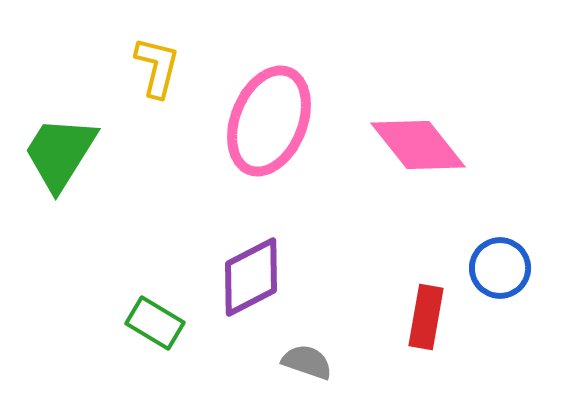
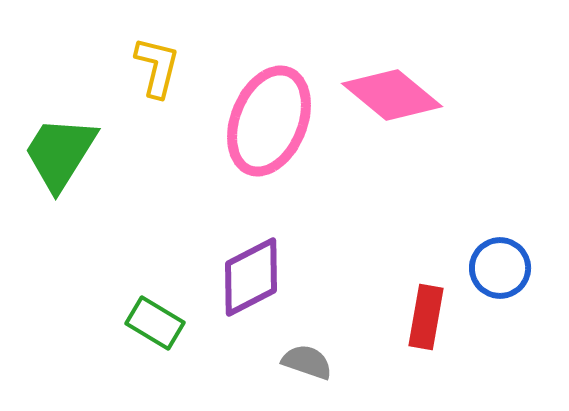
pink diamond: moved 26 px left, 50 px up; rotated 12 degrees counterclockwise
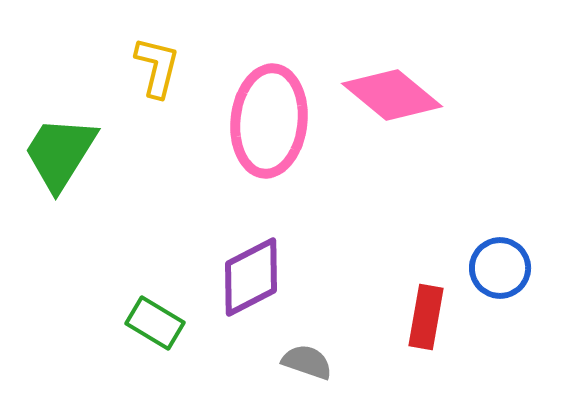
pink ellipse: rotated 16 degrees counterclockwise
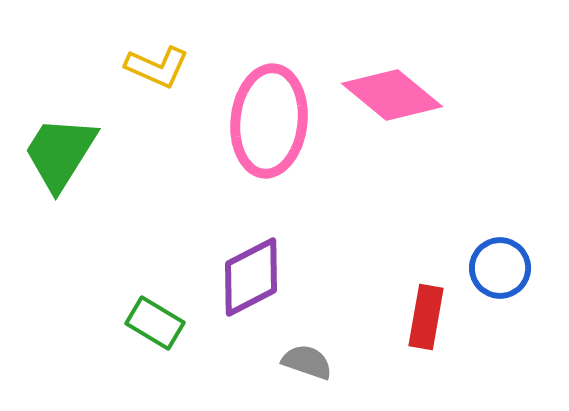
yellow L-shape: rotated 100 degrees clockwise
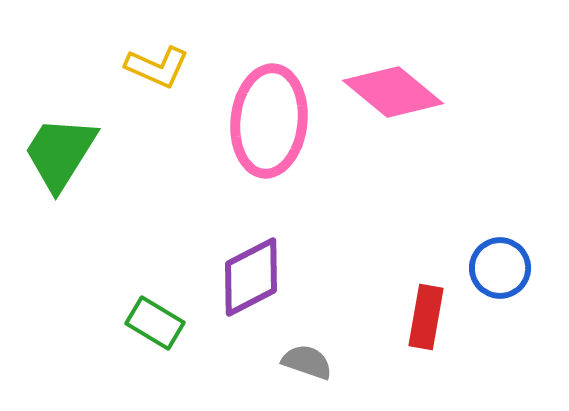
pink diamond: moved 1 px right, 3 px up
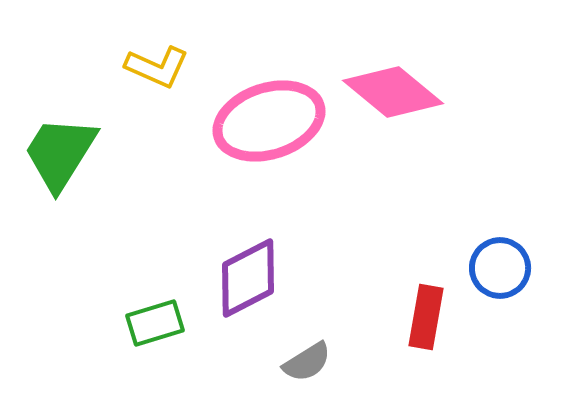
pink ellipse: rotated 66 degrees clockwise
purple diamond: moved 3 px left, 1 px down
green rectangle: rotated 48 degrees counterclockwise
gray semicircle: rotated 129 degrees clockwise
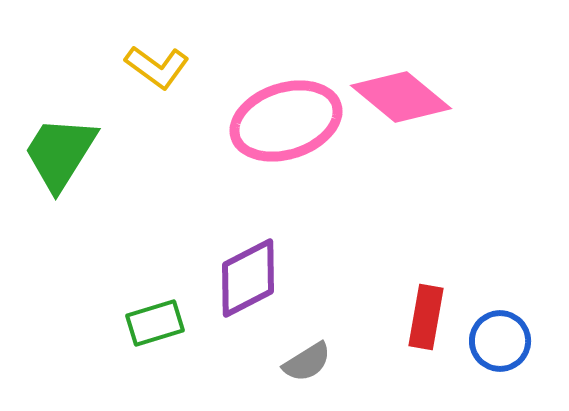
yellow L-shape: rotated 12 degrees clockwise
pink diamond: moved 8 px right, 5 px down
pink ellipse: moved 17 px right
blue circle: moved 73 px down
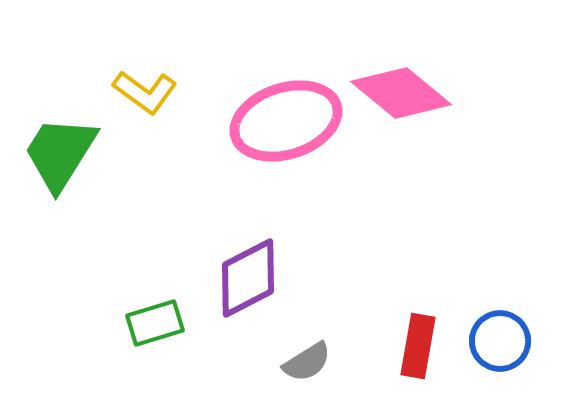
yellow L-shape: moved 12 px left, 25 px down
pink diamond: moved 4 px up
red rectangle: moved 8 px left, 29 px down
